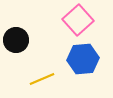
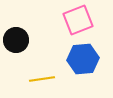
pink square: rotated 20 degrees clockwise
yellow line: rotated 15 degrees clockwise
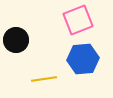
yellow line: moved 2 px right
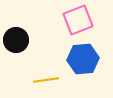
yellow line: moved 2 px right, 1 px down
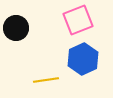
black circle: moved 12 px up
blue hexagon: rotated 20 degrees counterclockwise
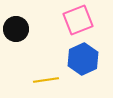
black circle: moved 1 px down
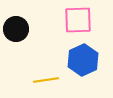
pink square: rotated 20 degrees clockwise
blue hexagon: moved 1 px down
